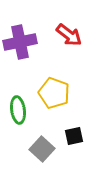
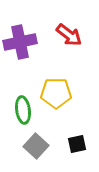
yellow pentagon: moved 2 px right; rotated 20 degrees counterclockwise
green ellipse: moved 5 px right
black square: moved 3 px right, 8 px down
gray square: moved 6 px left, 3 px up
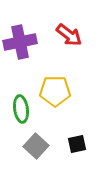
yellow pentagon: moved 1 px left, 2 px up
green ellipse: moved 2 px left, 1 px up
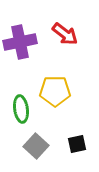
red arrow: moved 4 px left, 1 px up
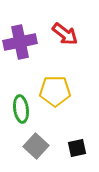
black square: moved 4 px down
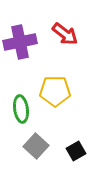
black square: moved 1 px left, 3 px down; rotated 18 degrees counterclockwise
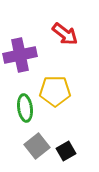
purple cross: moved 13 px down
green ellipse: moved 4 px right, 1 px up
gray square: moved 1 px right; rotated 10 degrees clockwise
black square: moved 10 px left
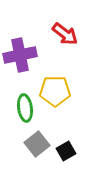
gray square: moved 2 px up
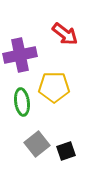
yellow pentagon: moved 1 px left, 4 px up
green ellipse: moved 3 px left, 6 px up
black square: rotated 12 degrees clockwise
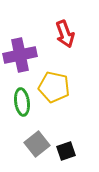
red arrow: rotated 32 degrees clockwise
yellow pentagon: rotated 12 degrees clockwise
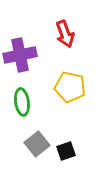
yellow pentagon: moved 16 px right
